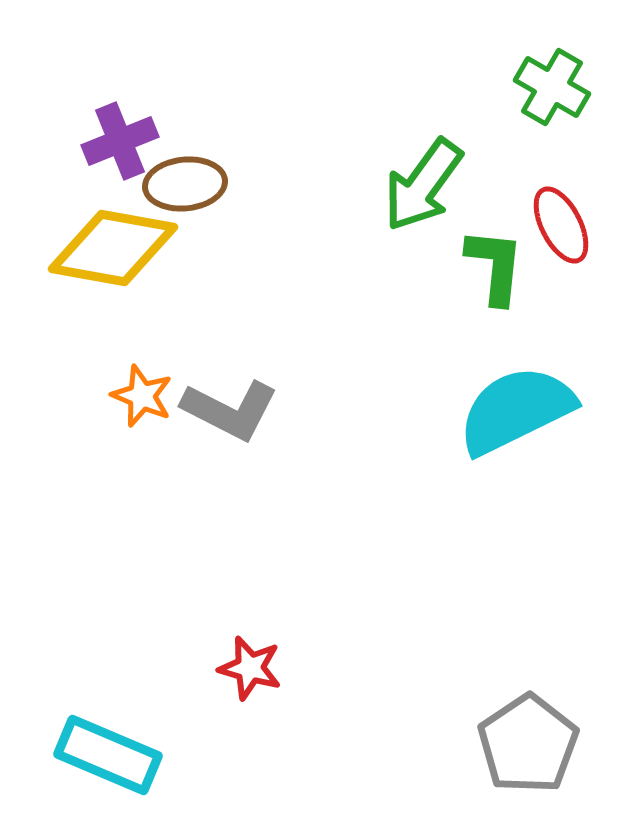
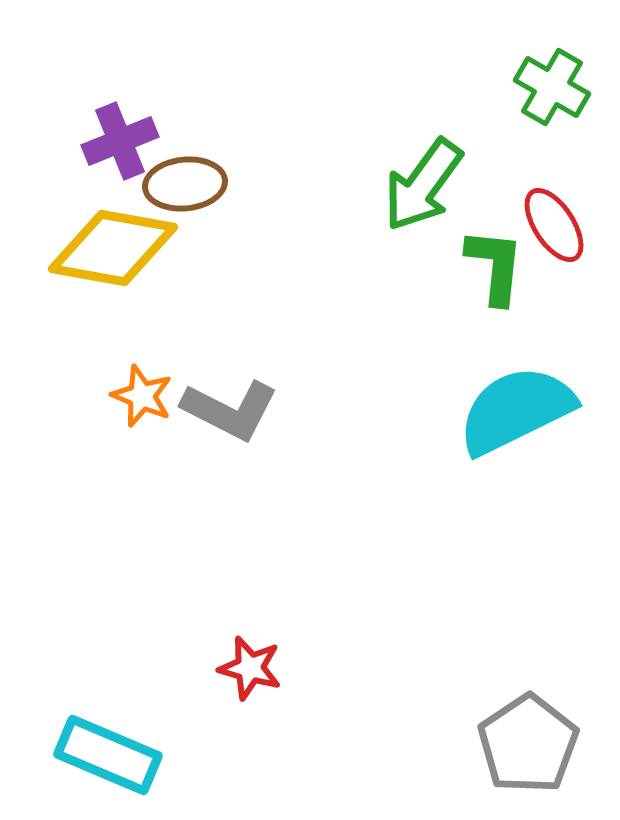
red ellipse: moved 7 px left; rotated 6 degrees counterclockwise
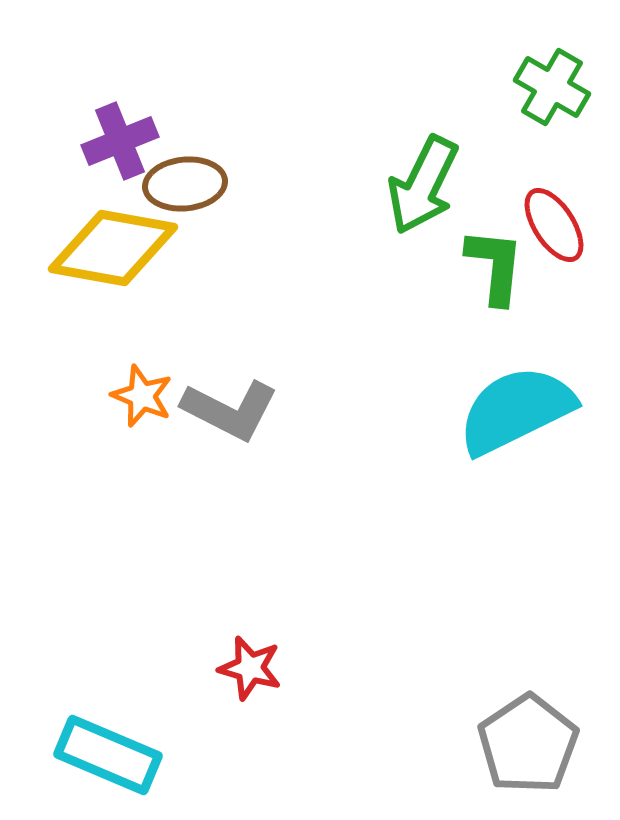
green arrow: rotated 10 degrees counterclockwise
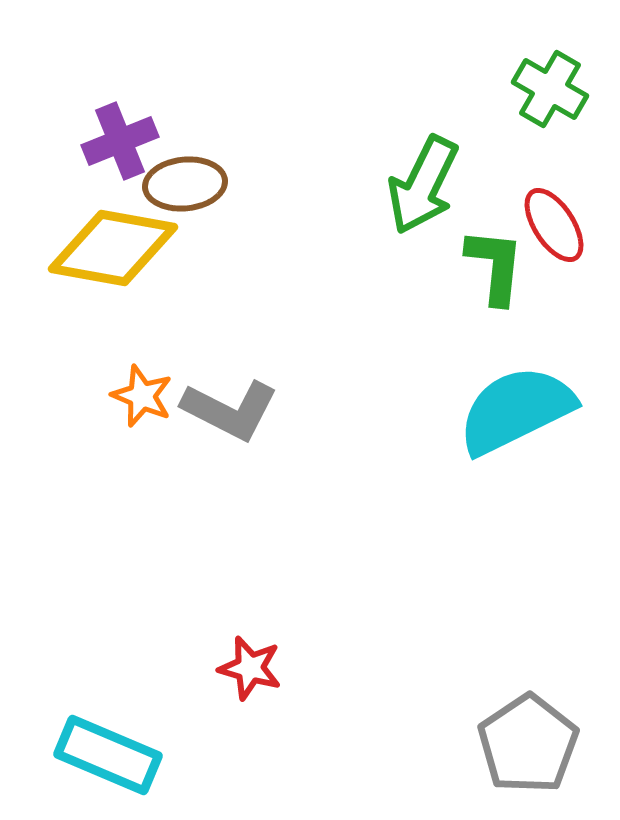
green cross: moved 2 px left, 2 px down
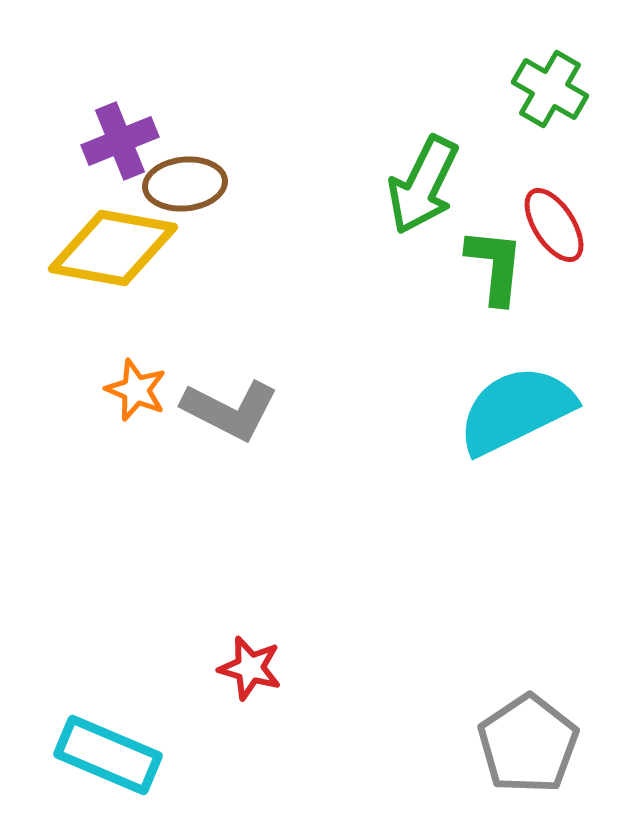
orange star: moved 6 px left, 6 px up
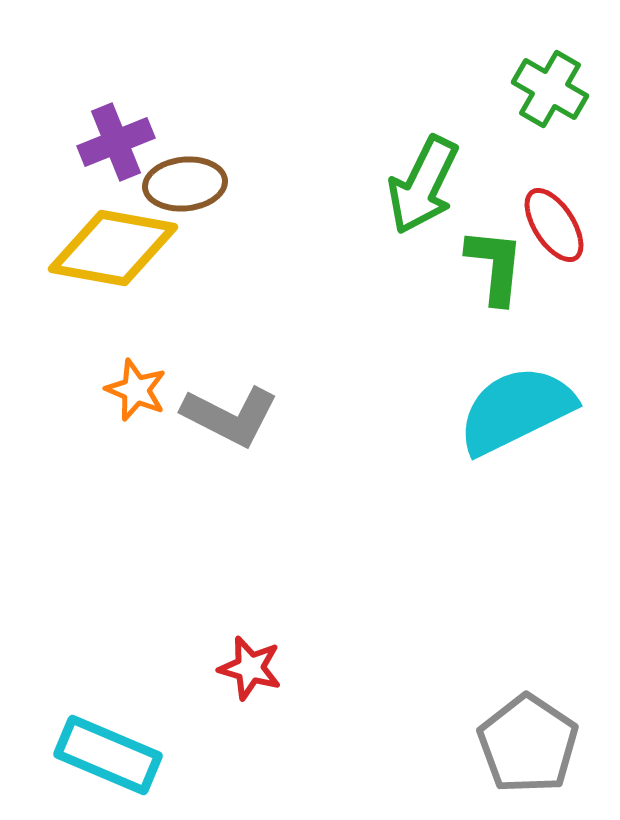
purple cross: moved 4 px left, 1 px down
gray L-shape: moved 6 px down
gray pentagon: rotated 4 degrees counterclockwise
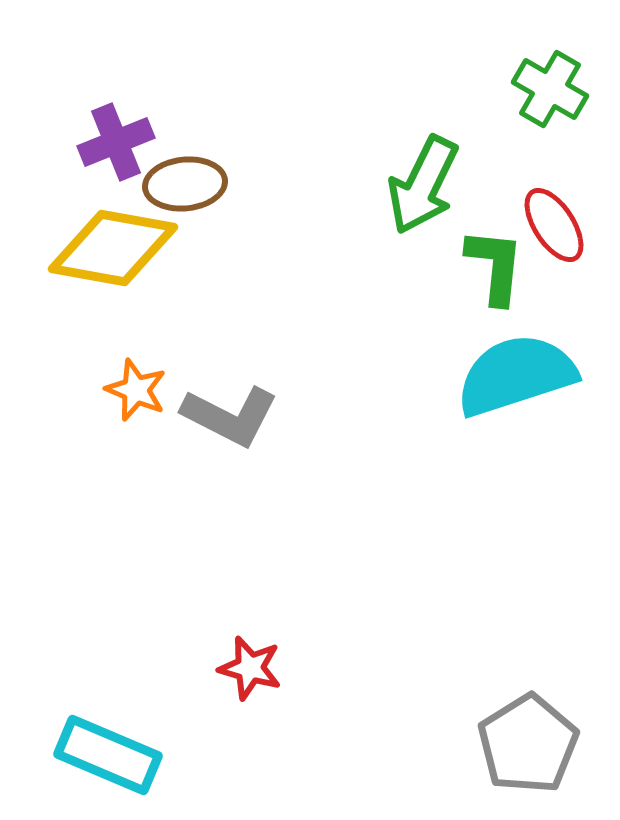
cyan semicircle: moved 35 px up; rotated 8 degrees clockwise
gray pentagon: rotated 6 degrees clockwise
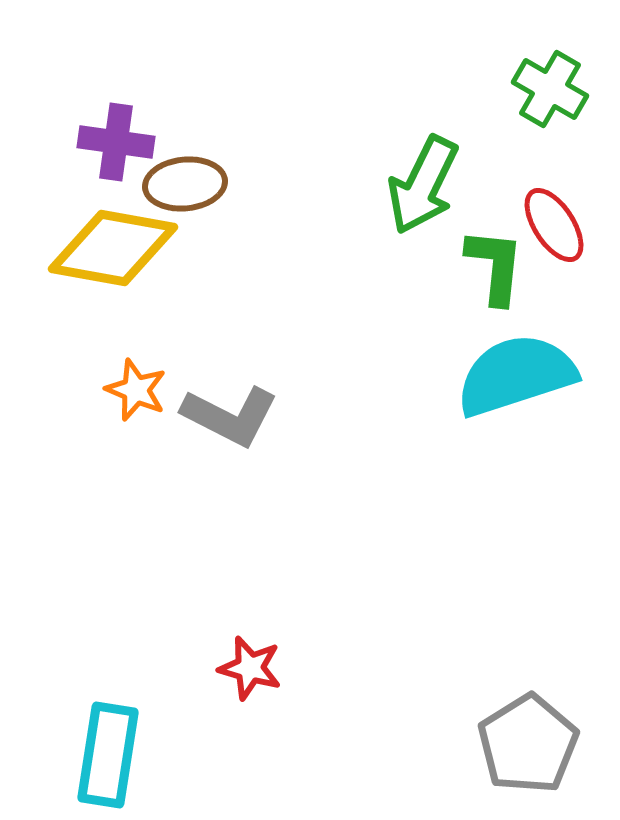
purple cross: rotated 30 degrees clockwise
cyan rectangle: rotated 76 degrees clockwise
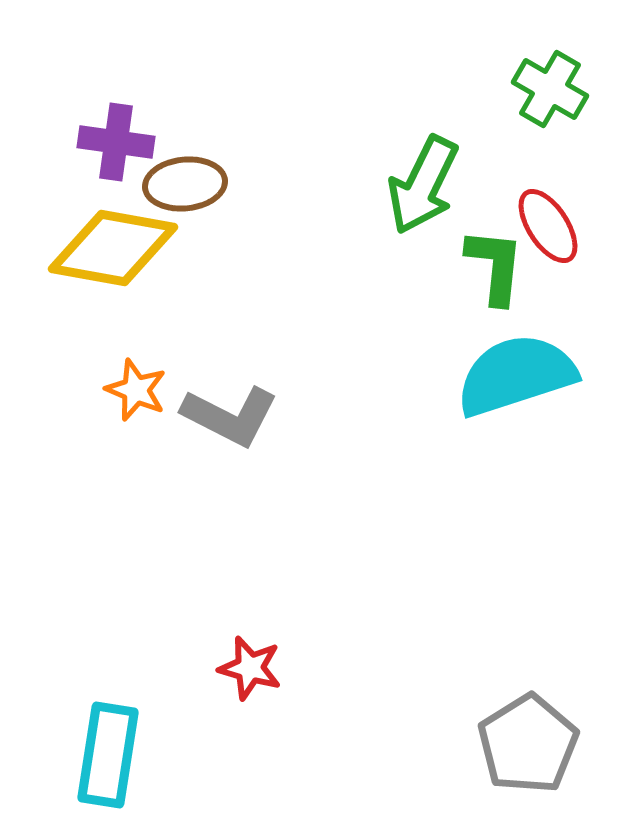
red ellipse: moved 6 px left, 1 px down
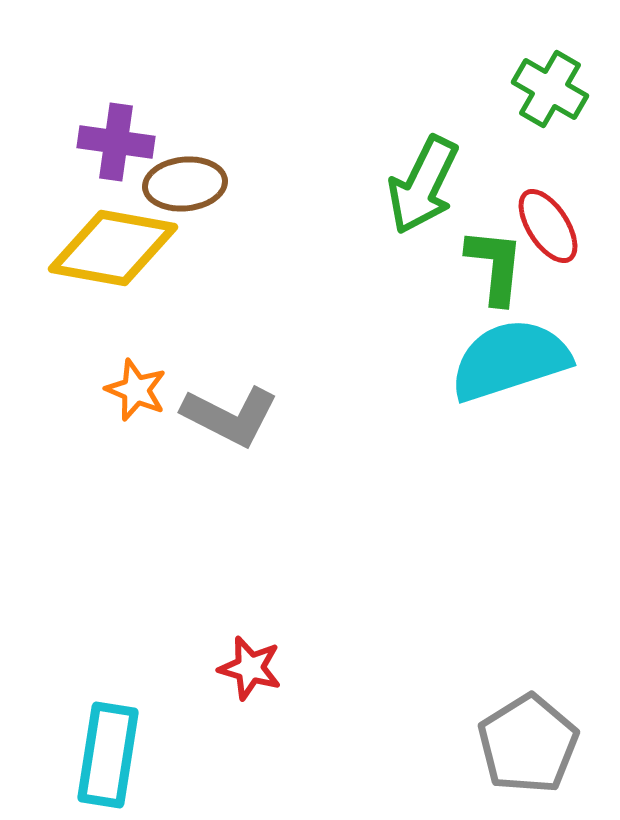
cyan semicircle: moved 6 px left, 15 px up
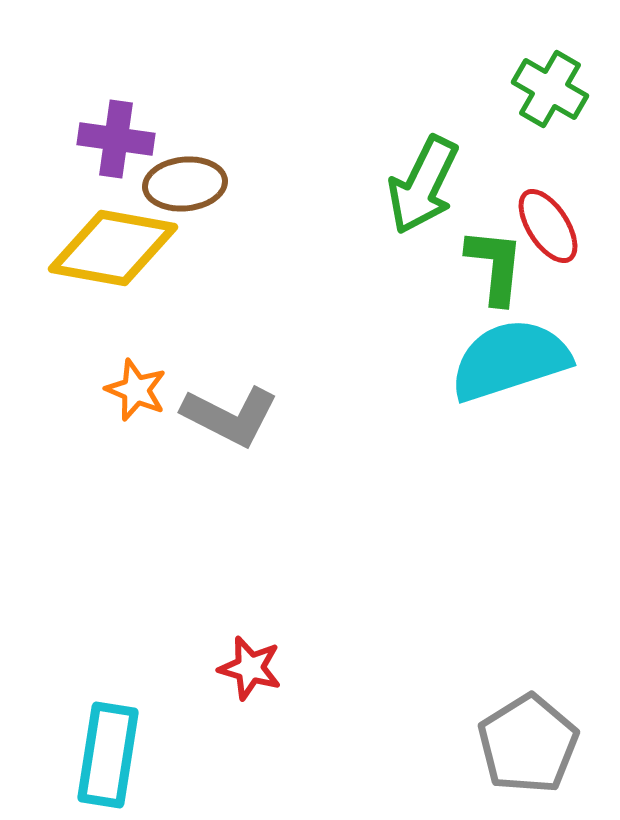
purple cross: moved 3 px up
